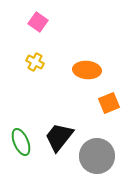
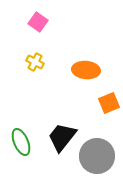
orange ellipse: moved 1 px left
black trapezoid: moved 3 px right
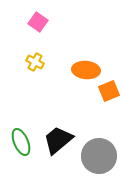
orange square: moved 12 px up
black trapezoid: moved 4 px left, 3 px down; rotated 12 degrees clockwise
gray circle: moved 2 px right
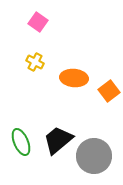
orange ellipse: moved 12 px left, 8 px down
orange square: rotated 15 degrees counterclockwise
gray circle: moved 5 px left
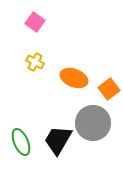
pink square: moved 3 px left
orange ellipse: rotated 16 degrees clockwise
orange square: moved 2 px up
black trapezoid: rotated 20 degrees counterclockwise
gray circle: moved 1 px left, 33 px up
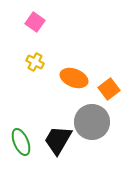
gray circle: moved 1 px left, 1 px up
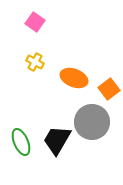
black trapezoid: moved 1 px left
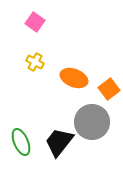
black trapezoid: moved 2 px right, 2 px down; rotated 8 degrees clockwise
